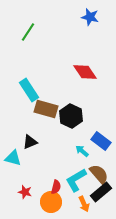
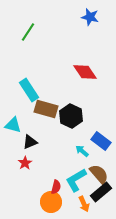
cyan triangle: moved 33 px up
red star: moved 29 px up; rotated 24 degrees clockwise
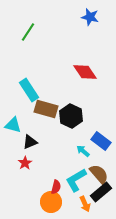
cyan arrow: moved 1 px right
orange arrow: moved 1 px right
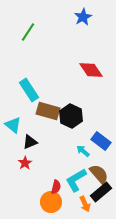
blue star: moved 7 px left; rotated 30 degrees clockwise
red diamond: moved 6 px right, 2 px up
brown rectangle: moved 2 px right, 2 px down
cyan triangle: rotated 24 degrees clockwise
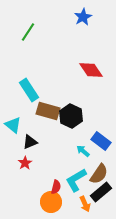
brown semicircle: rotated 75 degrees clockwise
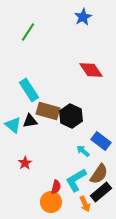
black triangle: moved 21 px up; rotated 14 degrees clockwise
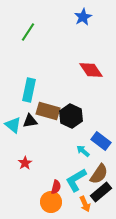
cyan rectangle: rotated 45 degrees clockwise
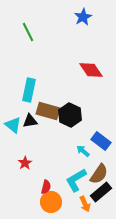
green line: rotated 60 degrees counterclockwise
black hexagon: moved 1 px left, 1 px up
red semicircle: moved 10 px left
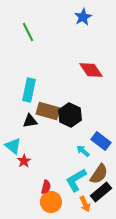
cyan triangle: moved 21 px down
red star: moved 1 px left, 2 px up
